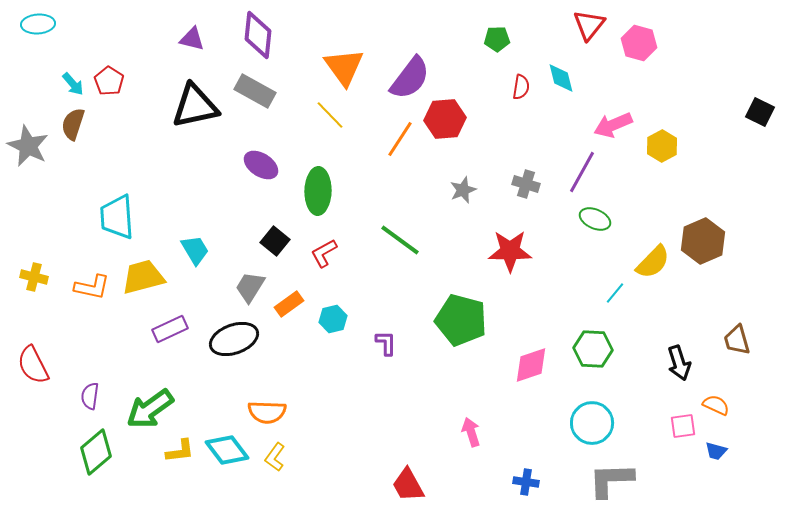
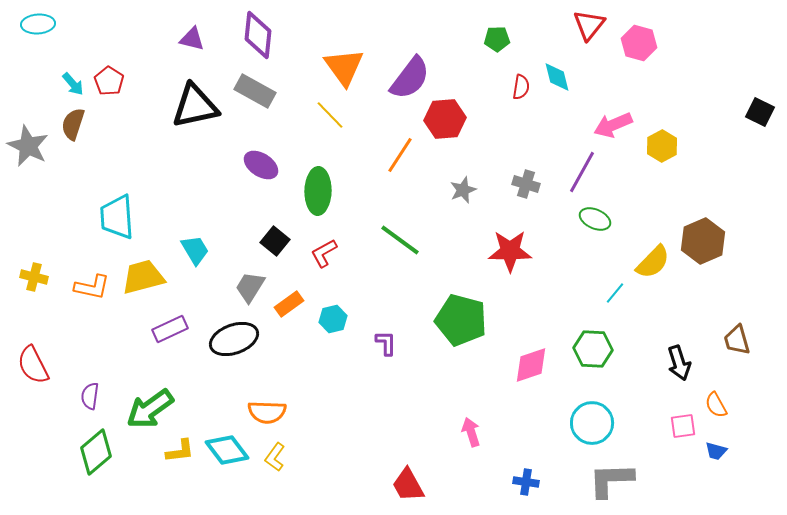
cyan diamond at (561, 78): moved 4 px left, 1 px up
orange line at (400, 139): moved 16 px down
orange semicircle at (716, 405): rotated 144 degrees counterclockwise
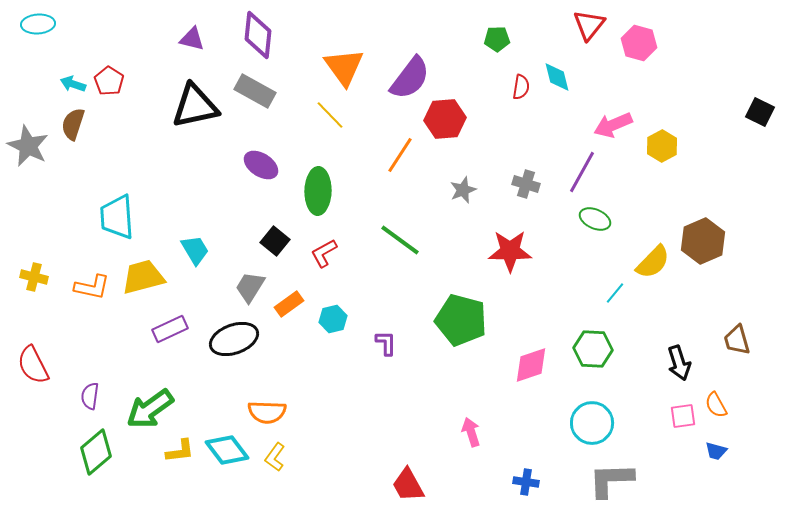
cyan arrow at (73, 84): rotated 150 degrees clockwise
pink square at (683, 426): moved 10 px up
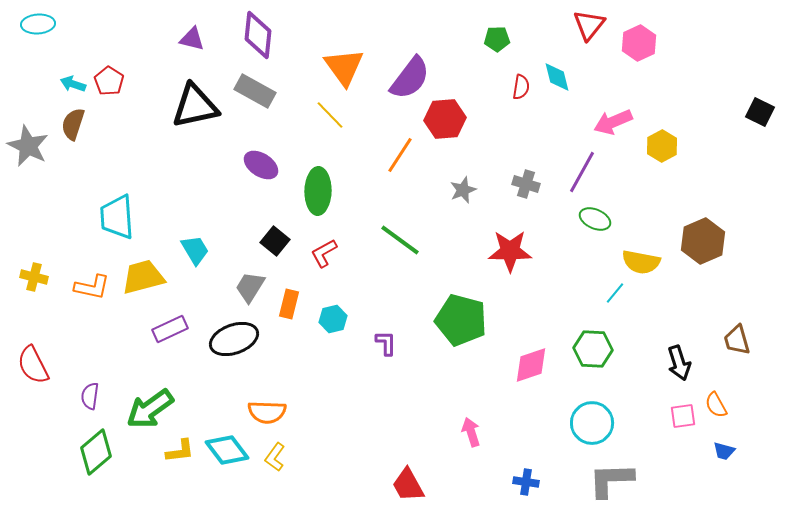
pink hexagon at (639, 43): rotated 20 degrees clockwise
pink arrow at (613, 125): moved 3 px up
yellow semicircle at (653, 262): moved 12 px left; rotated 57 degrees clockwise
orange rectangle at (289, 304): rotated 40 degrees counterclockwise
blue trapezoid at (716, 451): moved 8 px right
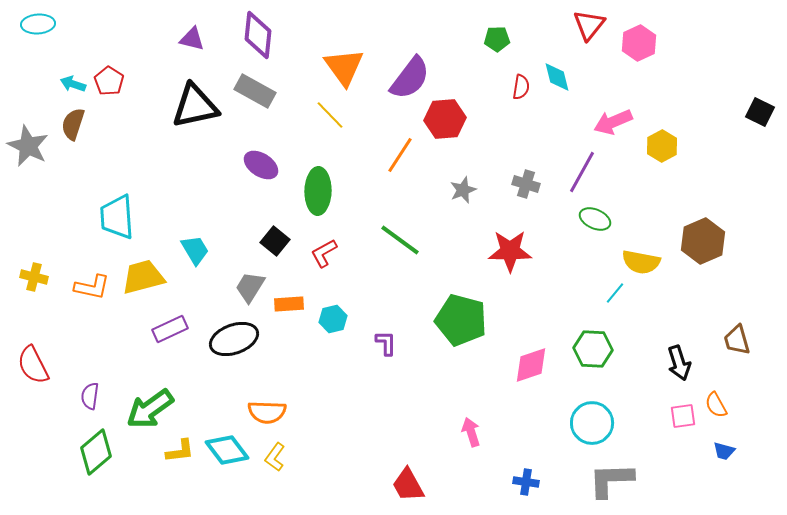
orange rectangle at (289, 304): rotated 72 degrees clockwise
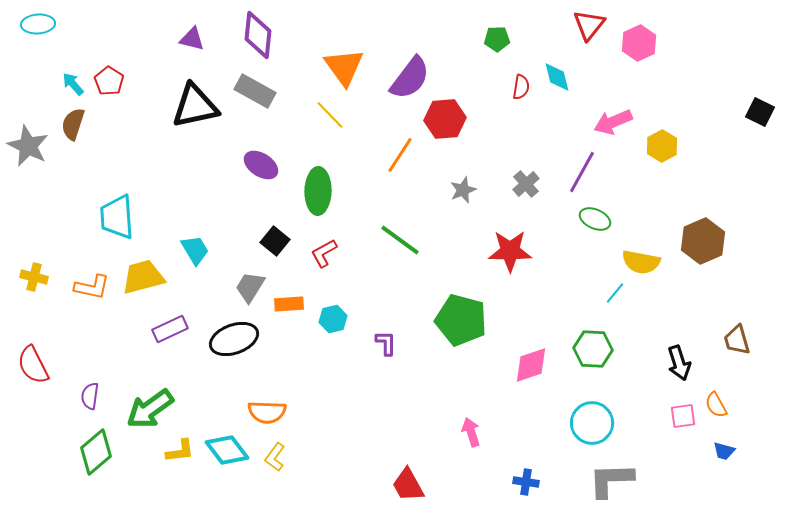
cyan arrow at (73, 84): rotated 30 degrees clockwise
gray cross at (526, 184): rotated 32 degrees clockwise
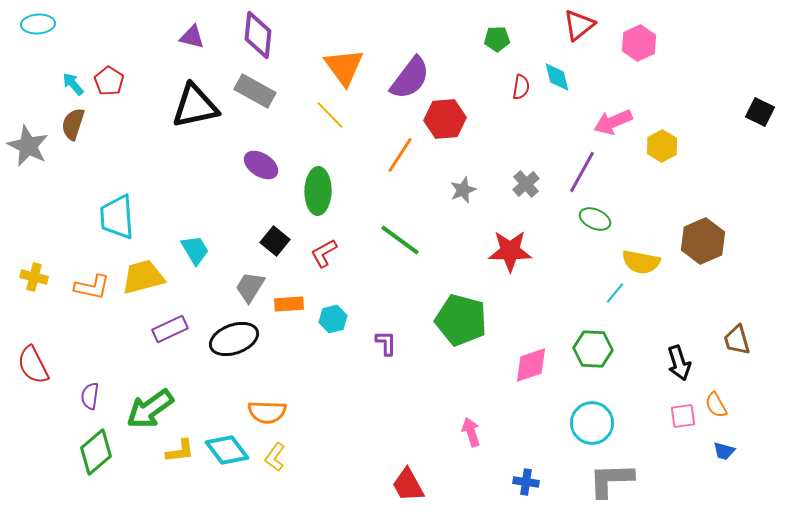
red triangle at (589, 25): moved 10 px left; rotated 12 degrees clockwise
purple triangle at (192, 39): moved 2 px up
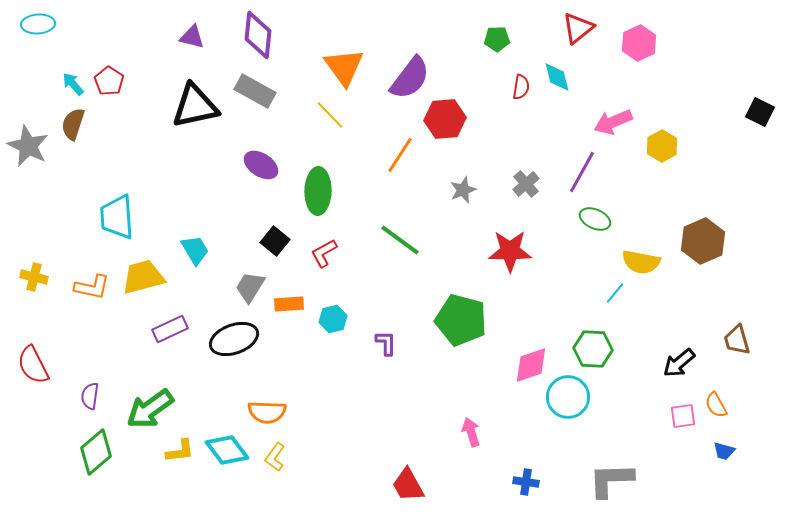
red triangle at (579, 25): moved 1 px left, 3 px down
black arrow at (679, 363): rotated 68 degrees clockwise
cyan circle at (592, 423): moved 24 px left, 26 px up
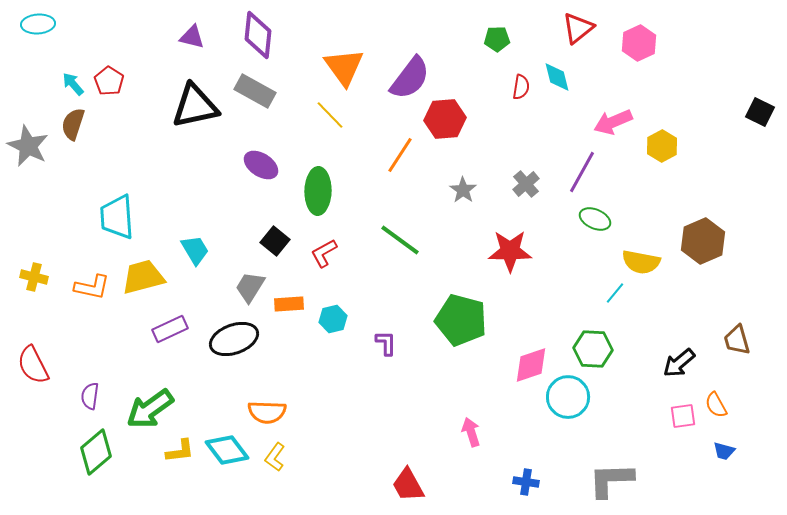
gray star at (463, 190): rotated 16 degrees counterclockwise
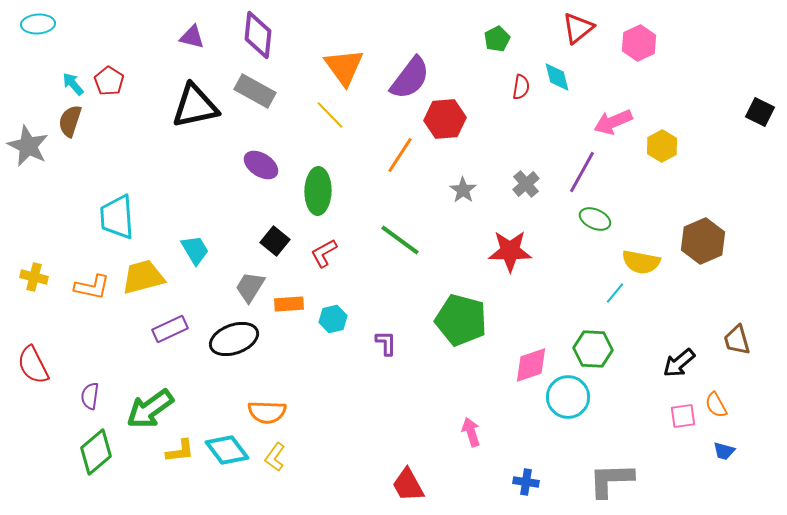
green pentagon at (497, 39): rotated 25 degrees counterclockwise
brown semicircle at (73, 124): moved 3 px left, 3 px up
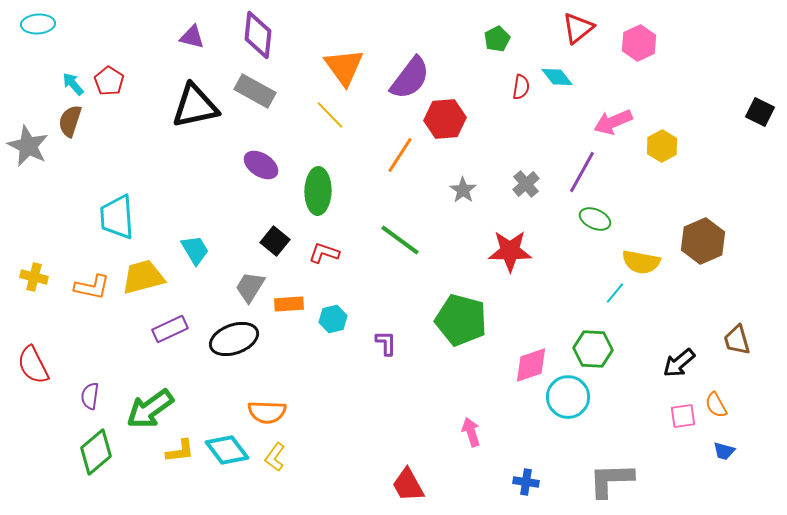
cyan diamond at (557, 77): rotated 24 degrees counterclockwise
red L-shape at (324, 253): rotated 48 degrees clockwise
